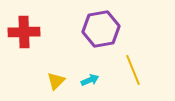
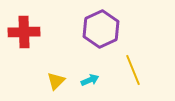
purple hexagon: rotated 15 degrees counterclockwise
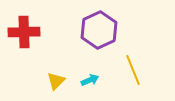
purple hexagon: moved 2 px left, 1 px down
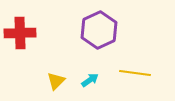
red cross: moved 4 px left, 1 px down
yellow line: moved 2 px right, 3 px down; rotated 60 degrees counterclockwise
cyan arrow: rotated 12 degrees counterclockwise
